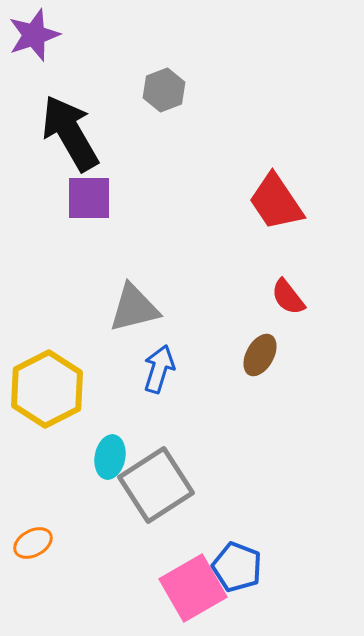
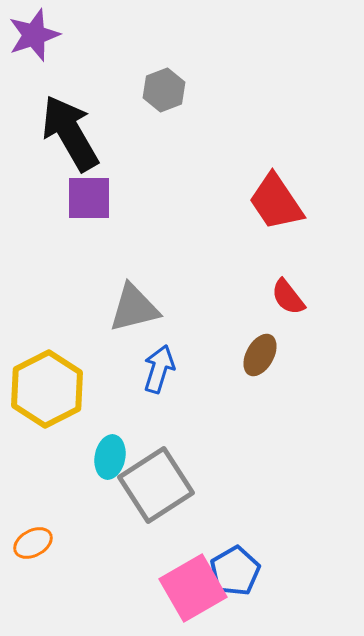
blue pentagon: moved 2 px left, 4 px down; rotated 21 degrees clockwise
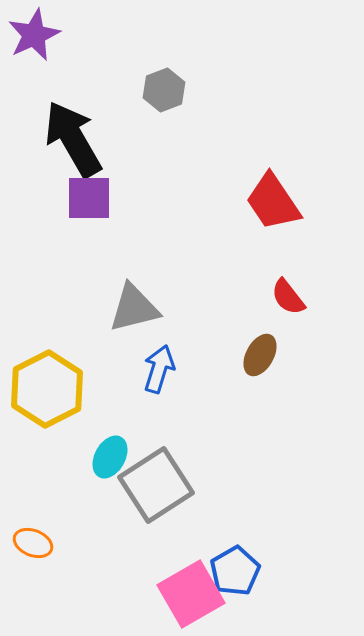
purple star: rotated 6 degrees counterclockwise
black arrow: moved 3 px right, 6 px down
red trapezoid: moved 3 px left
cyan ellipse: rotated 18 degrees clockwise
orange ellipse: rotated 51 degrees clockwise
pink square: moved 2 px left, 6 px down
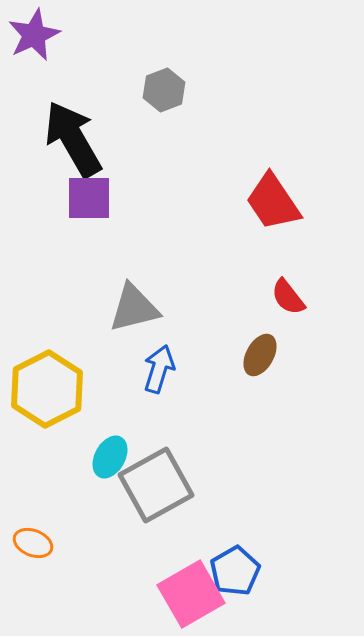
gray square: rotated 4 degrees clockwise
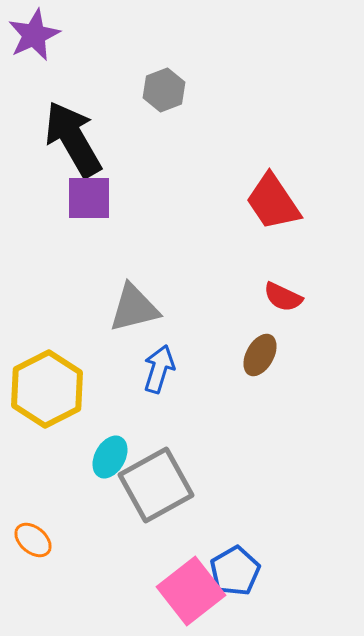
red semicircle: moved 5 px left; rotated 27 degrees counterclockwise
orange ellipse: moved 3 px up; rotated 18 degrees clockwise
pink square: moved 3 px up; rotated 8 degrees counterclockwise
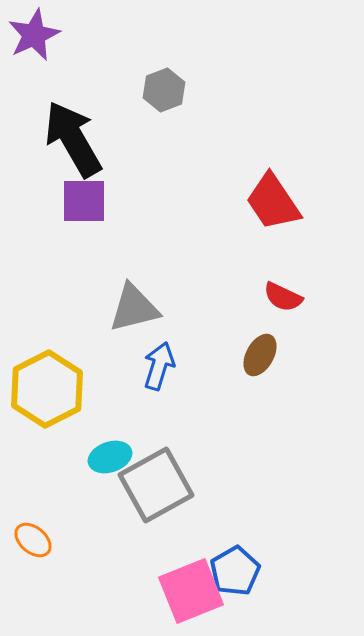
purple square: moved 5 px left, 3 px down
blue arrow: moved 3 px up
cyan ellipse: rotated 42 degrees clockwise
pink square: rotated 16 degrees clockwise
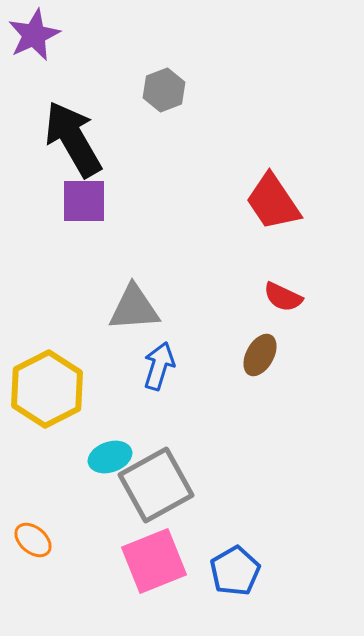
gray triangle: rotated 10 degrees clockwise
pink square: moved 37 px left, 30 px up
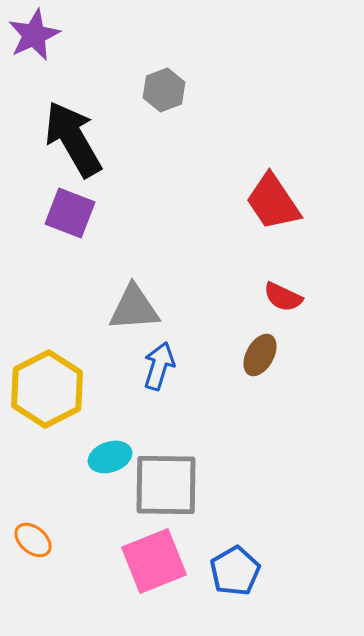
purple square: moved 14 px left, 12 px down; rotated 21 degrees clockwise
gray square: moved 10 px right; rotated 30 degrees clockwise
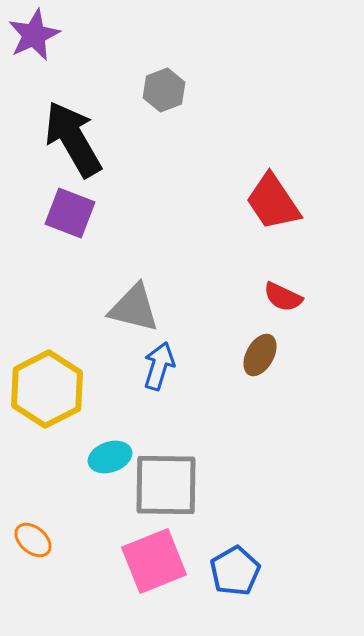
gray triangle: rotated 18 degrees clockwise
